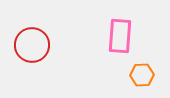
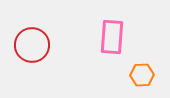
pink rectangle: moved 8 px left, 1 px down
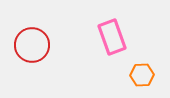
pink rectangle: rotated 24 degrees counterclockwise
